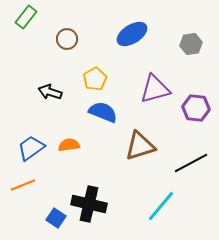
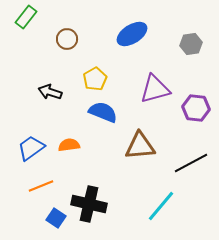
brown triangle: rotated 12 degrees clockwise
orange line: moved 18 px right, 1 px down
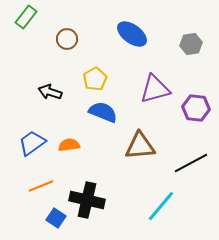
blue ellipse: rotated 68 degrees clockwise
blue trapezoid: moved 1 px right, 5 px up
black cross: moved 2 px left, 4 px up
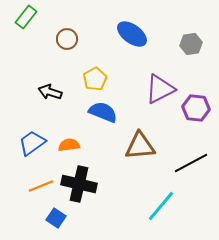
purple triangle: moved 5 px right; rotated 12 degrees counterclockwise
black cross: moved 8 px left, 16 px up
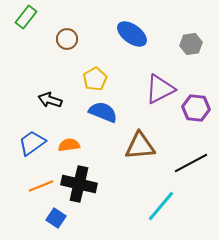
black arrow: moved 8 px down
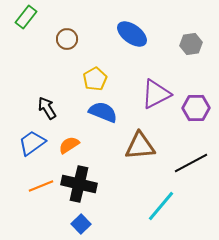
purple triangle: moved 4 px left, 5 px down
black arrow: moved 3 px left, 8 px down; rotated 40 degrees clockwise
purple hexagon: rotated 8 degrees counterclockwise
orange semicircle: rotated 25 degrees counterclockwise
blue square: moved 25 px right, 6 px down; rotated 12 degrees clockwise
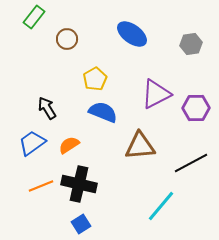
green rectangle: moved 8 px right
blue square: rotated 12 degrees clockwise
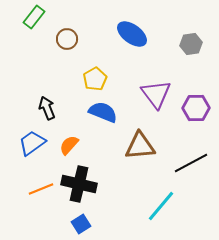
purple triangle: rotated 40 degrees counterclockwise
black arrow: rotated 10 degrees clockwise
orange semicircle: rotated 15 degrees counterclockwise
orange line: moved 3 px down
